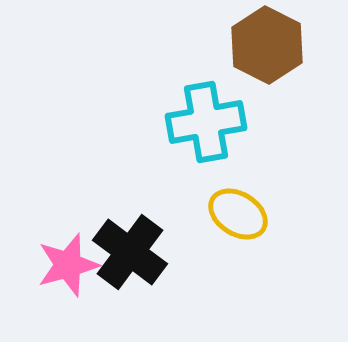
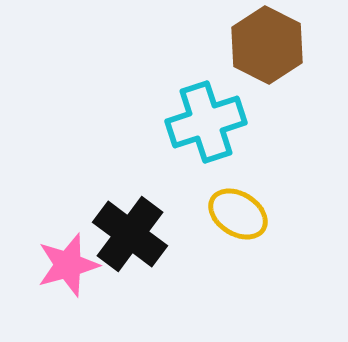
cyan cross: rotated 8 degrees counterclockwise
black cross: moved 18 px up
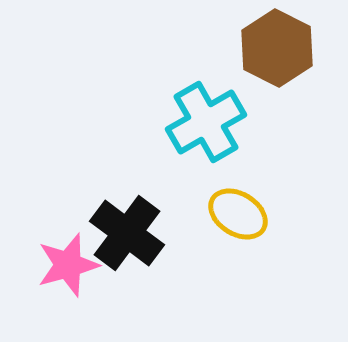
brown hexagon: moved 10 px right, 3 px down
cyan cross: rotated 12 degrees counterclockwise
black cross: moved 3 px left, 1 px up
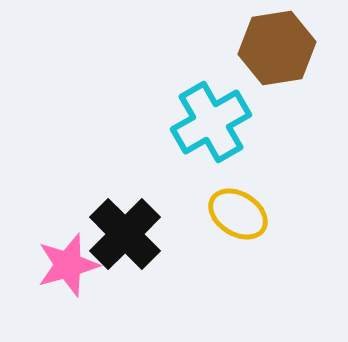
brown hexagon: rotated 24 degrees clockwise
cyan cross: moved 5 px right
black cross: moved 2 px left, 1 px down; rotated 8 degrees clockwise
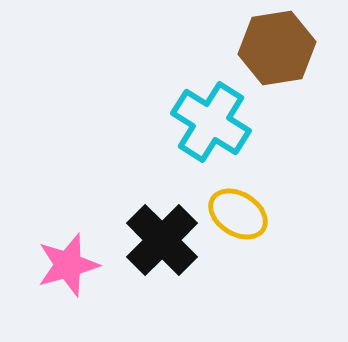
cyan cross: rotated 28 degrees counterclockwise
black cross: moved 37 px right, 6 px down
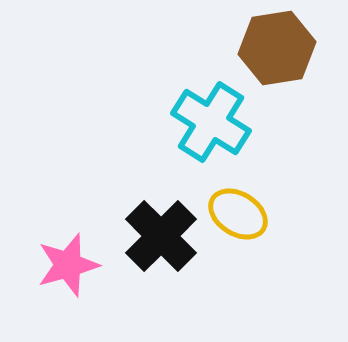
black cross: moved 1 px left, 4 px up
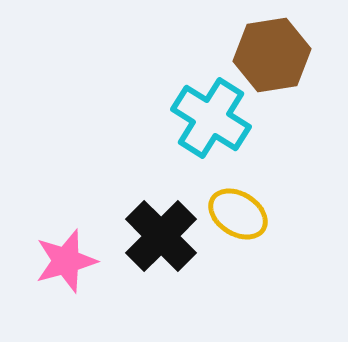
brown hexagon: moved 5 px left, 7 px down
cyan cross: moved 4 px up
pink star: moved 2 px left, 4 px up
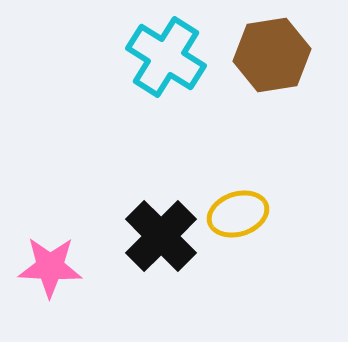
cyan cross: moved 45 px left, 61 px up
yellow ellipse: rotated 50 degrees counterclockwise
pink star: moved 16 px left, 6 px down; rotated 18 degrees clockwise
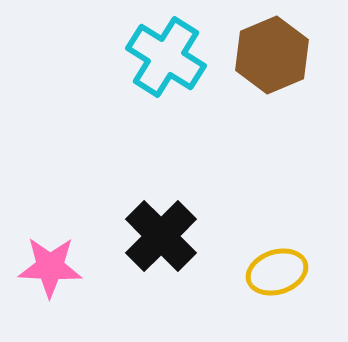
brown hexagon: rotated 14 degrees counterclockwise
yellow ellipse: moved 39 px right, 58 px down
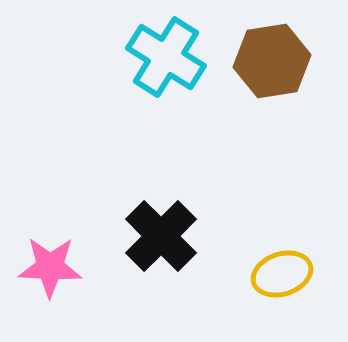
brown hexagon: moved 6 px down; rotated 14 degrees clockwise
yellow ellipse: moved 5 px right, 2 px down
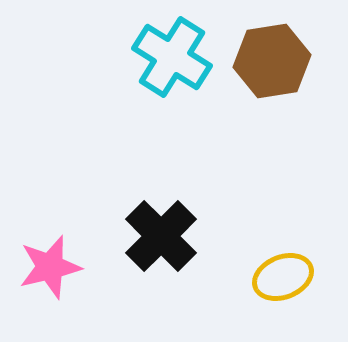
cyan cross: moved 6 px right
pink star: rotated 16 degrees counterclockwise
yellow ellipse: moved 1 px right, 3 px down; rotated 4 degrees counterclockwise
